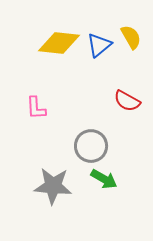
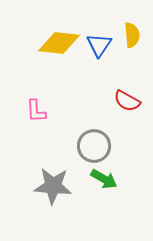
yellow semicircle: moved 1 px right, 2 px up; rotated 25 degrees clockwise
blue triangle: rotated 16 degrees counterclockwise
pink L-shape: moved 3 px down
gray circle: moved 3 px right
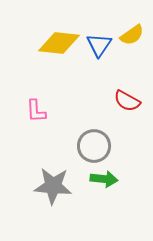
yellow semicircle: rotated 60 degrees clockwise
green arrow: rotated 24 degrees counterclockwise
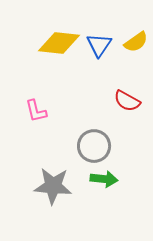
yellow semicircle: moved 4 px right, 7 px down
pink L-shape: rotated 10 degrees counterclockwise
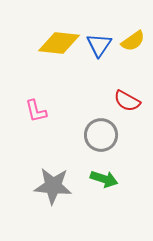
yellow semicircle: moved 3 px left, 1 px up
gray circle: moved 7 px right, 11 px up
green arrow: rotated 12 degrees clockwise
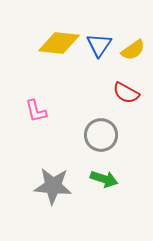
yellow semicircle: moved 9 px down
red semicircle: moved 1 px left, 8 px up
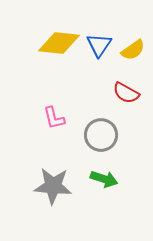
pink L-shape: moved 18 px right, 7 px down
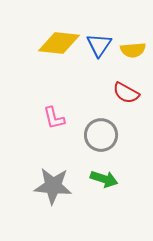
yellow semicircle: rotated 30 degrees clockwise
